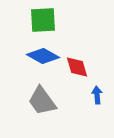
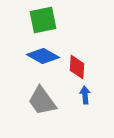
green square: rotated 8 degrees counterclockwise
red diamond: rotated 20 degrees clockwise
blue arrow: moved 12 px left
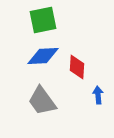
blue diamond: rotated 32 degrees counterclockwise
blue arrow: moved 13 px right
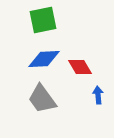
blue diamond: moved 1 px right, 3 px down
red diamond: moved 3 px right; rotated 35 degrees counterclockwise
gray trapezoid: moved 2 px up
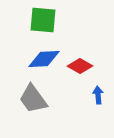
green square: rotated 16 degrees clockwise
red diamond: moved 1 px up; rotated 30 degrees counterclockwise
gray trapezoid: moved 9 px left
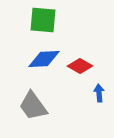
blue arrow: moved 1 px right, 2 px up
gray trapezoid: moved 7 px down
